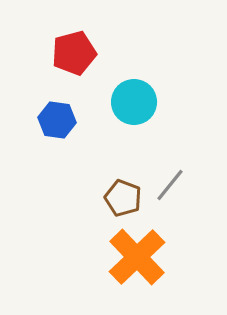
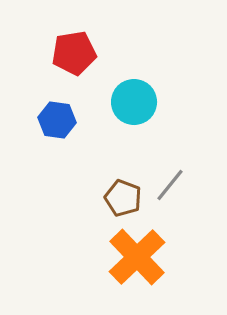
red pentagon: rotated 6 degrees clockwise
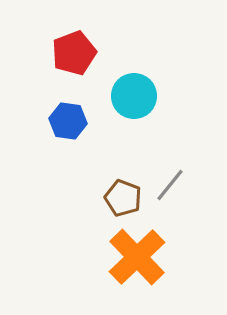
red pentagon: rotated 12 degrees counterclockwise
cyan circle: moved 6 px up
blue hexagon: moved 11 px right, 1 px down
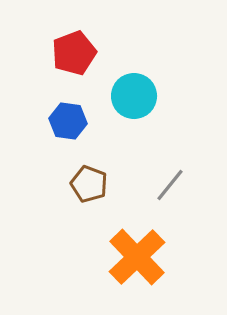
brown pentagon: moved 34 px left, 14 px up
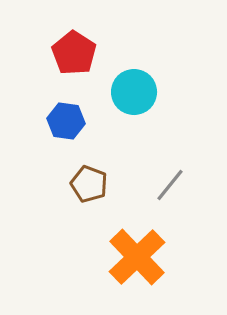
red pentagon: rotated 18 degrees counterclockwise
cyan circle: moved 4 px up
blue hexagon: moved 2 px left
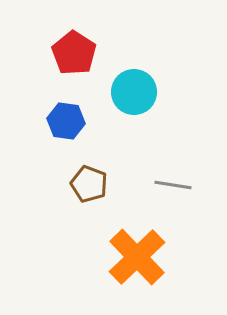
gray line: moved 3 px right; rotated 60 degrees clockwise
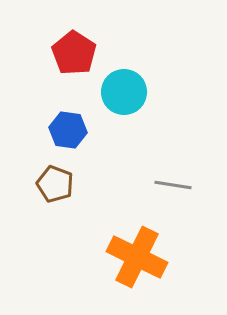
cyan circle: moved 10 px left
blue hexagon: moved 2 px right, 9 px down
brown pentagon: moved 34 px left
orange cross: rotated 20 degrees counterclockwise
